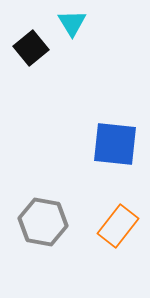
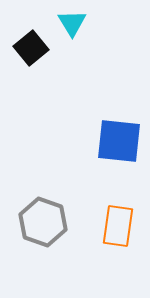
blue square: moved 4 px right, 3 px up
gray hexagon: rotated 9 degrees clockwise
orange rectangle: rotated 30 degrees counterclockwise
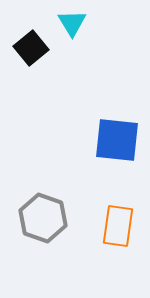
blue square: moved 2 px left, 1 px up
gray hexagon: moved 4 px up
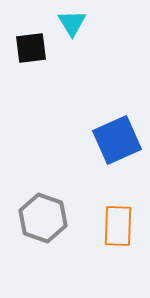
black square: rotated 32 degrees clockwise
blue square: rotated 30 degrees counterclockwise
orange rectangle: rotated 6 degrees counterclockwise
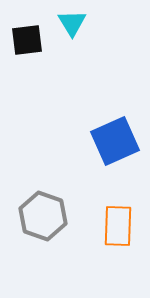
black square: moved 4 px left, 8 px up
blue square: moved 2 px left, 1 px down
gray hexagon: moved 2 px up
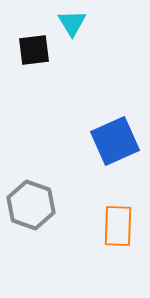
black square: moved 7 px right, 10 px down
gray hexagon: moved 12 px left, 11 px up
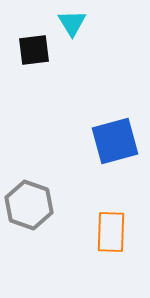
blue square: rotated 9 degrees clockwise
gray hexagon: moved 2 px left
orange rectangle: moved 7 px left, 6 px down
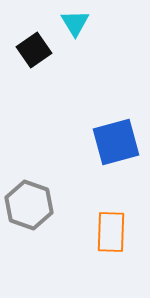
cyan triangle: moved 3 px right
black square: rotated 28 degrees counterclockwise
blue square: moved 1 px right, 1 px down
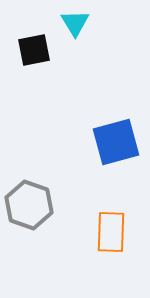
black square: rotated 24 degrees clockwise
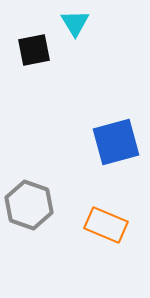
orange rectangle: moved 5 px left, 7 px up; rotated 69 degrees counterclockwise
